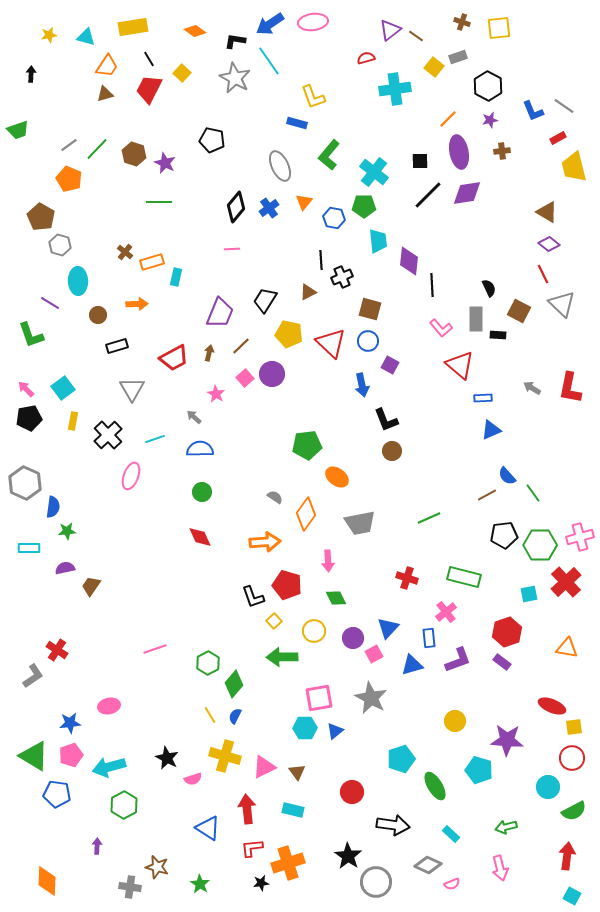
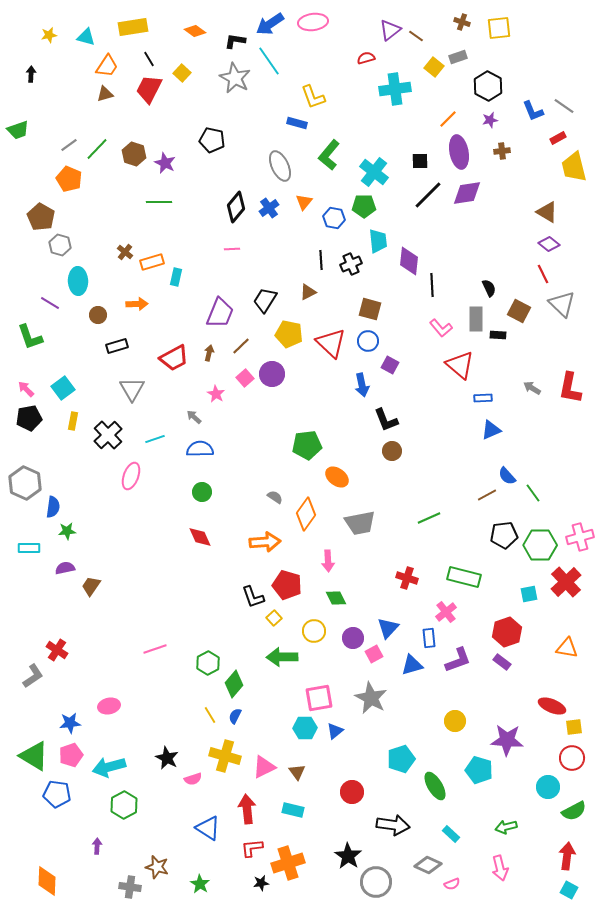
black cross at (342, 277): moved 9 px right, 13 px up
green L-shape at (31, 335): moved 1 px left, 2 px down
yellow square at (274, 621): moved 3 px up
cyan square at (572, 896): moved 3 px left, 6 px up
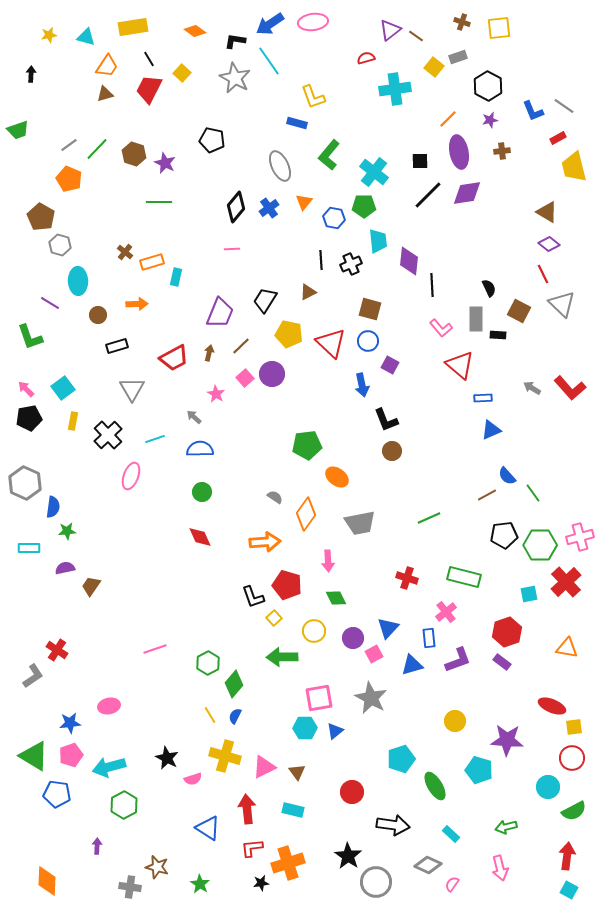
red L-shape at (570, 388): rotated 52 degrees counterclockwise
pink semicircle at (452, 884): rotated 147 degrees clockwise
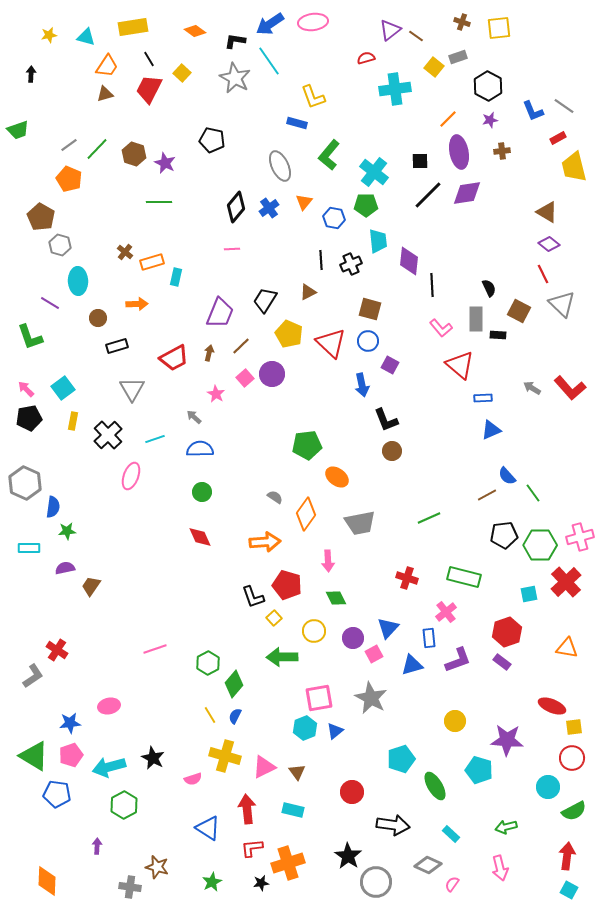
green pentagon at (364, 206): moved 2 px right, 1 px up
brown circle at (98, 315): moved 3 px down
yellow pentagon at (289, 334): rotated 12 degrees clockwise
cyan hexagon at (305, 728): rotated 20 degrees counterclockwise
black star at (167, 758): moved 14 px left
green star at (200, 884): moved 12 px right, 2 px up; rotated 12 degrees clockwise
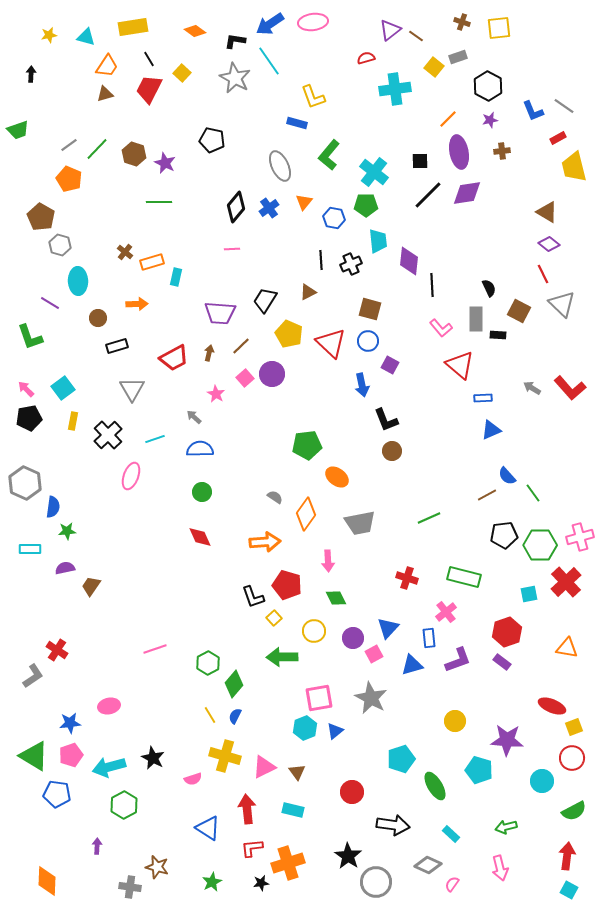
purple trapezoid at (220, 313): rotated 72 degrees clockwise
cyan rectangle at (29, 548): moved 1 px right, 1 px down
yellow square at (574, 727): rotated 12 degrees counterclockwise
cyan circle at (548, 787): moved 6 px left, 6 px up
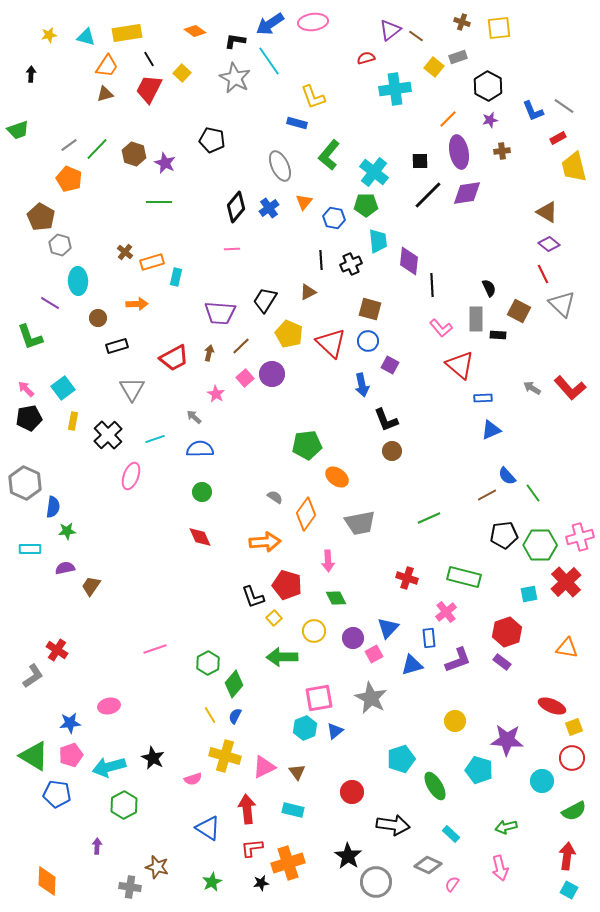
yellow rectangle at (133, 27): moved 6 px left, 6 px down
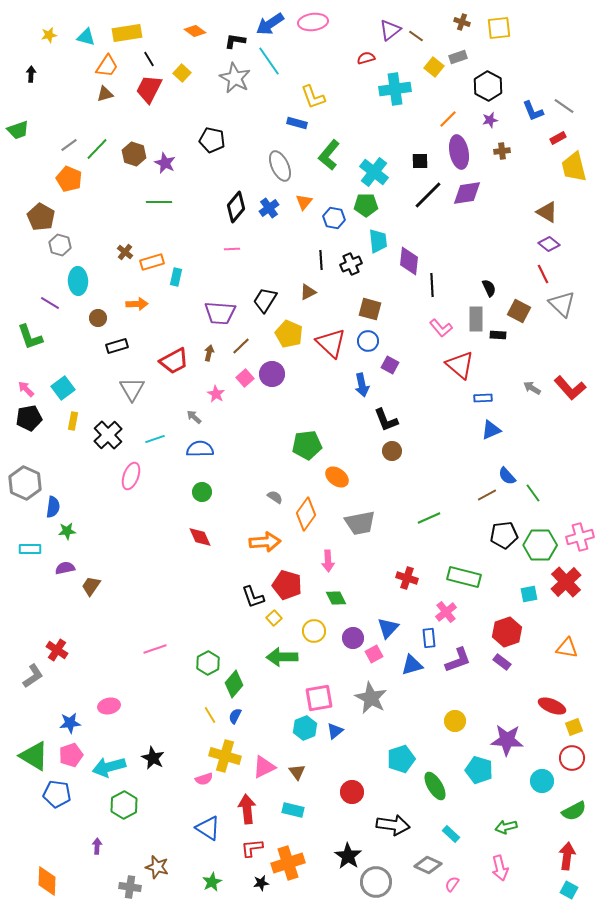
red trapezoid at (174, 358): moved 3 px down
pink semicircle at (193, 779): moved 11 px right
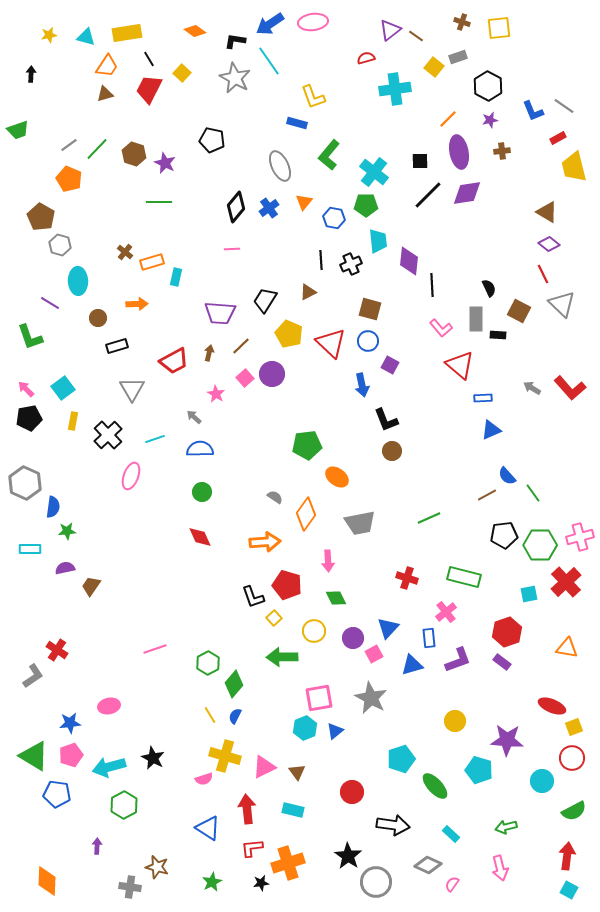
green ellipse at (435, 786): rotated 12 degrees counterclockwise
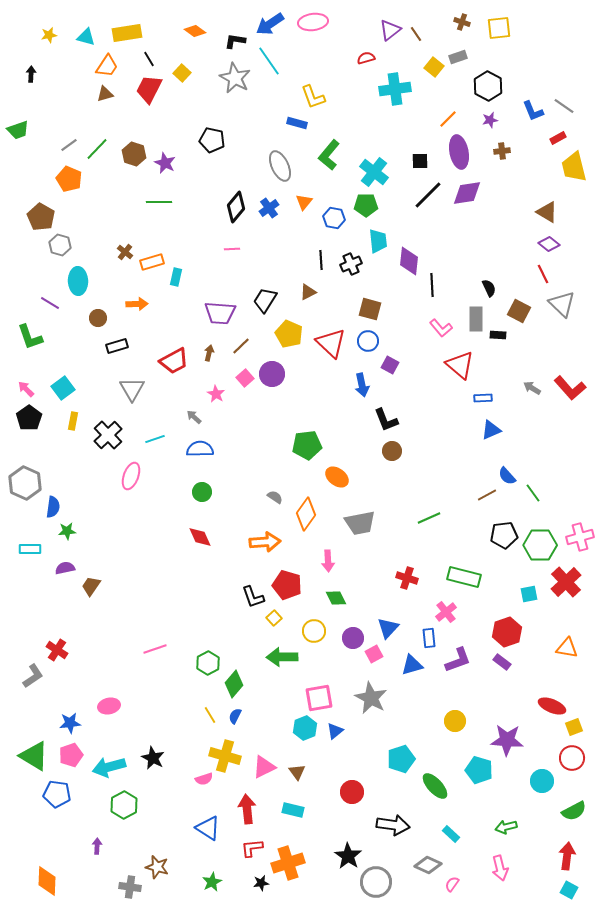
brown line at (416, 36): moved 2 px up; rotated 21 degrees clockwise
black pentagon at (29, 418): rotated 25 degrees counterclockwise
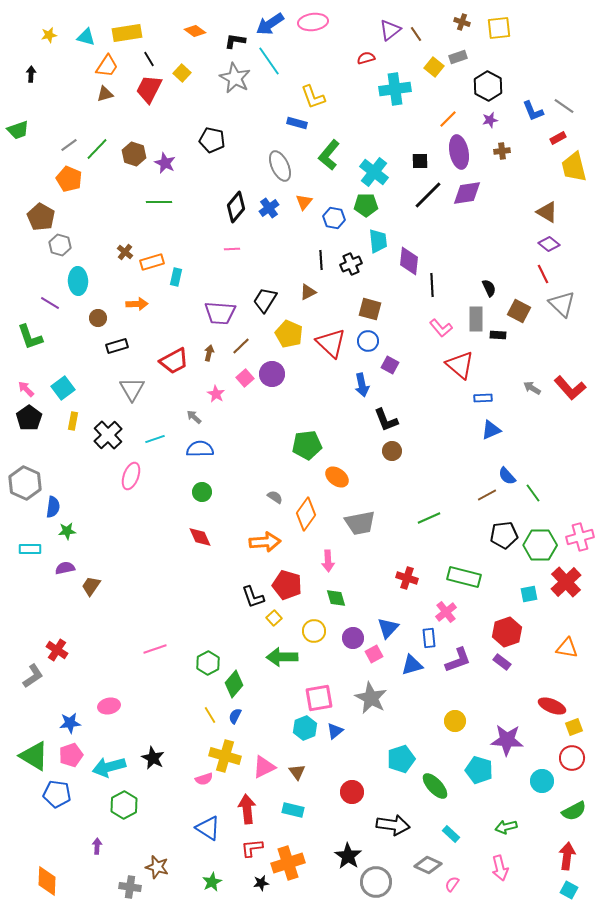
green diamond at (336, 598): rotated 10 degrees clockwise
